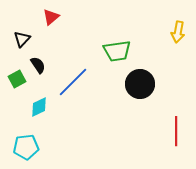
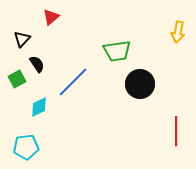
black semicircle: moved 1 px left, 1 px up
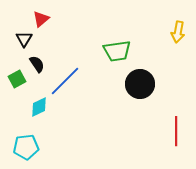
red triangle: moved 10 px left, 2 px down
black triangle: moved 2 px right; rotated 12 degrees counterclockwise
blue line: moved 8 px left, 1 px up
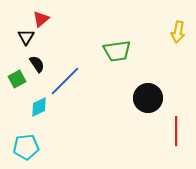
black triangle: moved 2 px right, 2 px up
black circle: moved 8 px right, 14 px down
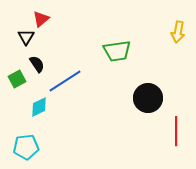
blue line: rotated 12 degrees clockwise
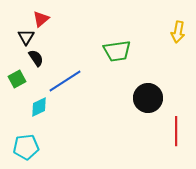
black semicircle: moved 1 px left, 6 px up
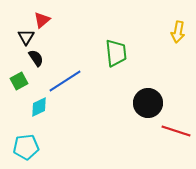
red triangle: moved 1 px right, 1 px down
green trapezoid: moved 1 px left, 2 px down; rotated 88 degrees counterclockwise
green square: moved 2 px right, 2 px down
black circle: moved 5 px down
red line: rotated 72 degrees counterclockwise
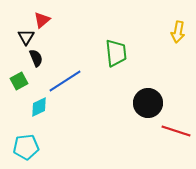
black semicircle: rotated 12 degrees clockwise
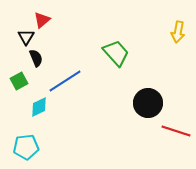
green trapezoid: rotated 36 degrees counterclockwise
